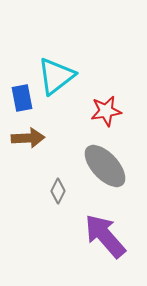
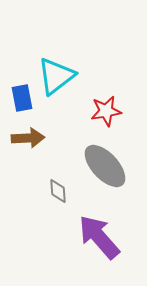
gray diamond: rotated 30 degrees counterclockwise
purple arrow: moved 6 px left, 1 px down
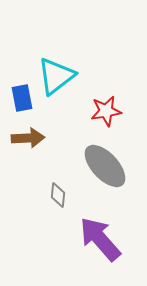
gray diamond: moved 4 px down; rotated 10 degrees clockwise
purple arrow: moved 1 px right, 2 px down
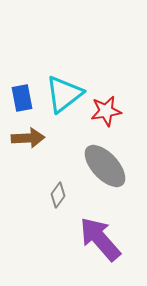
cyan triangle: moved 8 px right, 18 px down
gray diamond: rotated 30 degrees clockwise
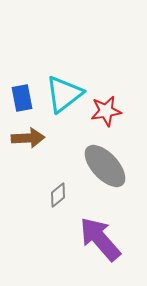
gray diamond: rotated 15 degrees clockwise
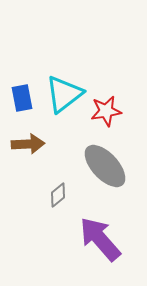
brown arrow: moved 6 px down
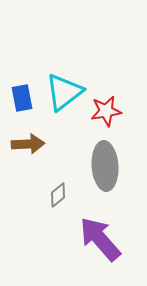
cyan triangle: moved 2 px up
gray ellipse: rotated 39 degrees clockwise
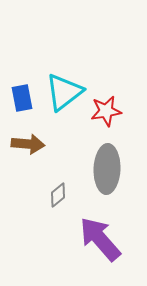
brown arrow: rotated 8 degrees clockwise
gray ellipse: moved 2 px right, 3 px down; rotated 6 degrees clockwise
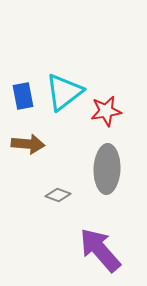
blue rectangle: moved 1 px right, 2 px up
gray diamond: rotated 60 degrees clockwise
purple arrow: moved 11 px down
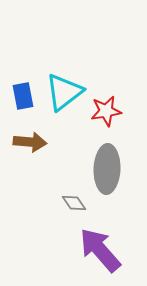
brown arrow: moved 2 px right, 2 px up
gray diamond: moved 16 px right, 8 px down; rotated 35 degrees clockwise
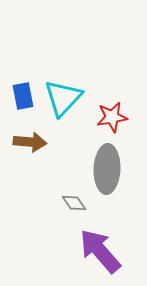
cyan triangle: moved 1 px left, 6 px down; rotated 9 degrees counterclockwise
red star: moved 6 px right, 6 px down
purple arrow: moved 1 px down
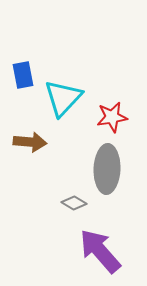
blue rectangle: moved 21 px up
gray diamond: rotated 25 degrees counterclockwise
